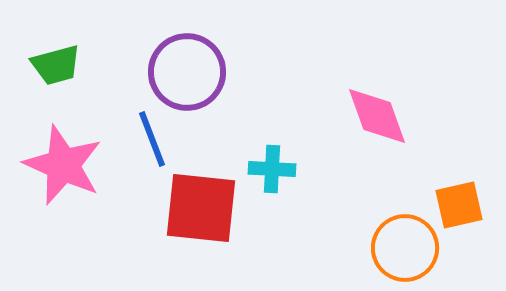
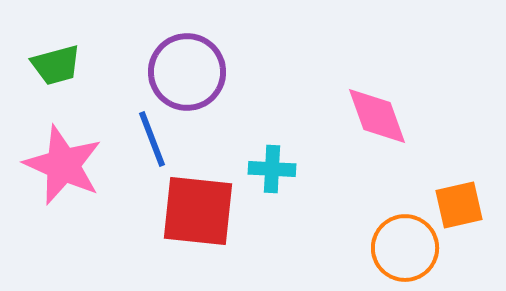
red square: moved 3 px left, 3 px down
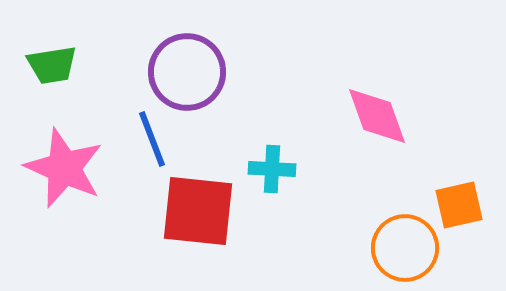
green trapezoid: moved 4 px left; rotated 6 degrees clockwise
pink star: moved 1 px right, 3 px down
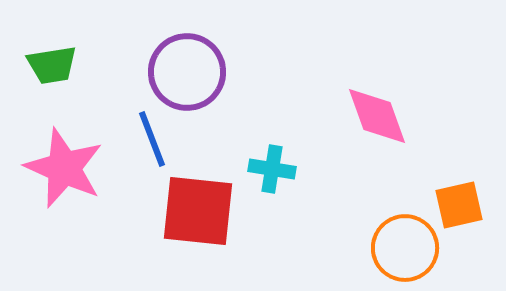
cyan cross: rotated 6 degrees clockwise
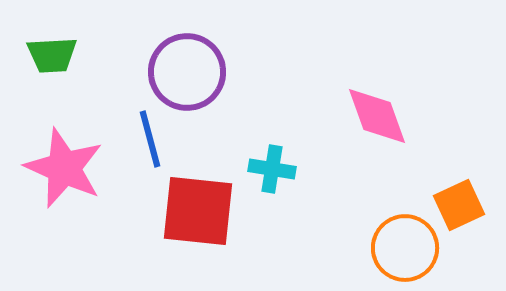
green trapezoid: moved 10 px up; rotated 6 degrees clockwise
blue line: moved 2 px left; rotated 6 degrees clockwise
orange square: rotated 12 degrees counterclockwise
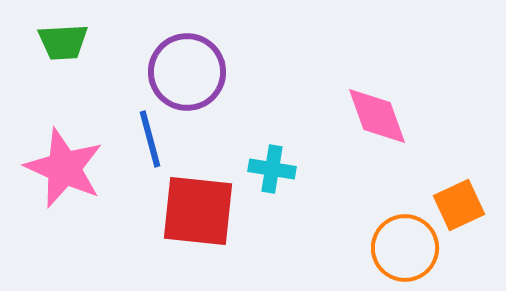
green trapezoid: moved 11 px right, 13 px up
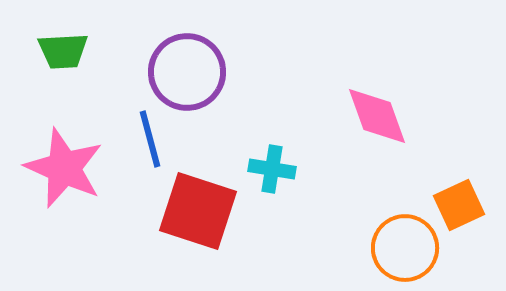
green trapezoid: moved 9 px down
red square: rotated 12 degrees clockwise
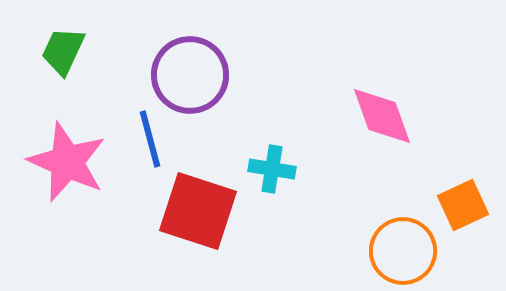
green trapezoid: rotated 118 degrees clockwise
purple circle: moved 3 px right, 3 px down
pink diamond: moved 5 px right
pink star: moved 3 px right, 6 px up
orange square: moved 4 px right
orange circle: moved 2 px left, 3 px down
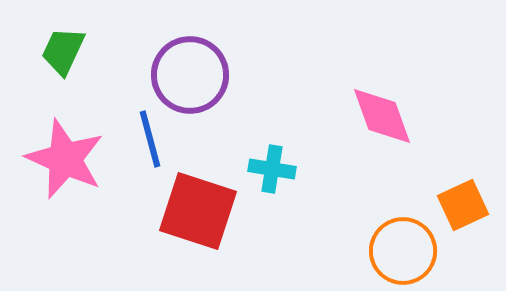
pink star: moved 2 px left, 3 px up
